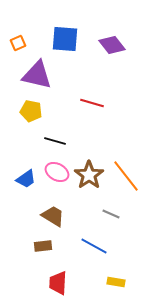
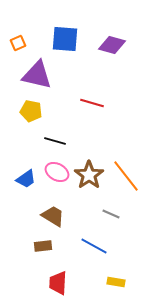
purple diamond: rotated 36 degrees counterclockwise
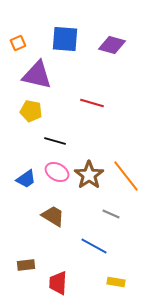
brown rectangle: moved 17 px left, 19 px down
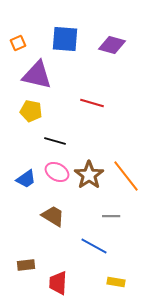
gray line: moved 2 px down; rotated 24 degrees counterclockwise
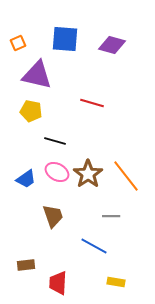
brown star: moved 1 px left, 1 px up
brown trapezoid: rotated 40 degrees clockwise
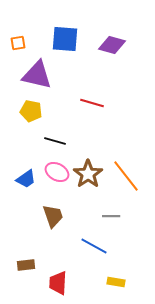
orange square: rotated 14 degrees clockwise
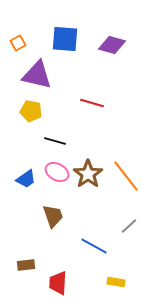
orange square: rotated 21 degrees counterclockwise
gray line: moved 18 px right, 10 px down; rotated 42 degrees counterclockwise
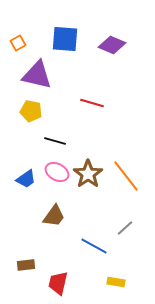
purple diamond: rotated 8 degrees clockwise
brown trapezoid: moved 1 px right; rotated 55 degrees clockwise
gray line: moved 4 px left, 2 px down
red trapezoid: rotated 10 degrees clockwise
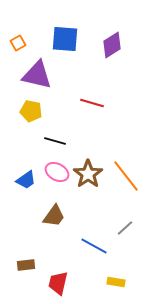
purple diamond: rotated 56 degrees counterclockwise
blue trapezoid: moved 1 px down
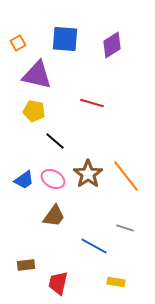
yellow pentagon: moved 3 px right
black line: rotated 25 degrees clockwise
pink ellipse: moved 4 px left, 7 px down
blue trapezoid: moved 2 px left
gray line: rotated 60 degrees clockwise
